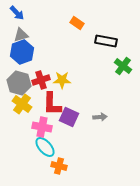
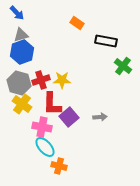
purple square: rotated 24 degrees clockwise
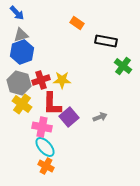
gray arrow: rotated 16 degrees counterclockwise
orange cross: moved 13 px left; rotated 14 degrees clockwise
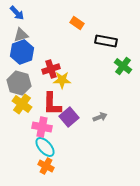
red cross: moved 10 px right, 11 px up
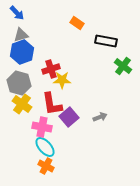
red L-shape: rotated 10 degrees counterclockwise
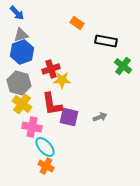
purple square: rotated 36 degrees counterclockwise
pink cross: moved 10 px left
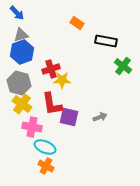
cyan ellipse: rotated 25 degrees counterclockwise
